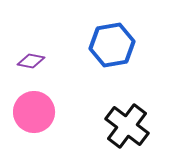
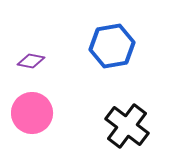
blue hexagon: moved 1 px down
pink circle: moved 2 px left, 1 px down
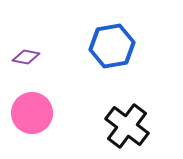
purple diamond: moved 5 px left, 4 px up
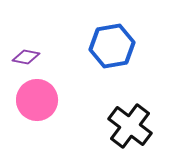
pink circle: moved 5 px right, 13 px up
black cross: moved 3 px right
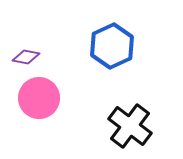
blue hexagon: rotated 15 degrees counterclockwise
pink circle: moved 2 px right, 2 px up
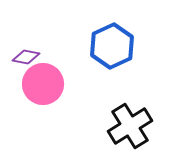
pink circle: moved 4 px right, 14 px up
black cross: rotated 21 degrees clockwise
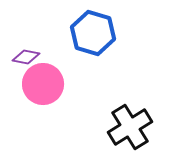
blue hexagon: moved 19 px left, 13 px up; rotated 18 degrees counterclockwise
black cross: moved 1 px down
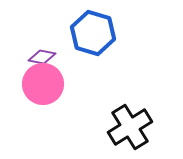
purple diamond: moved 16 px right
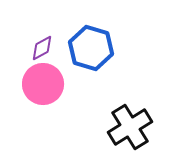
blue hexagon: moved 2 px left, 15 px down
purple diamond: moved 9 px up; rotated 40 degrees counterclockwise
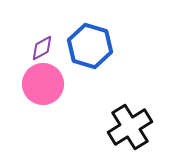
blue hexagon: moved 1 px left, 2 px up
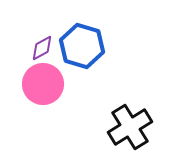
blue hexagon: moved 8 px left
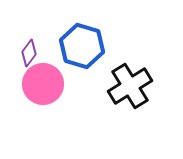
purple diamond: moved 13 px left, 5 px down; rotated 24 degrees counterclockwise
black cross: moved 41 px up
